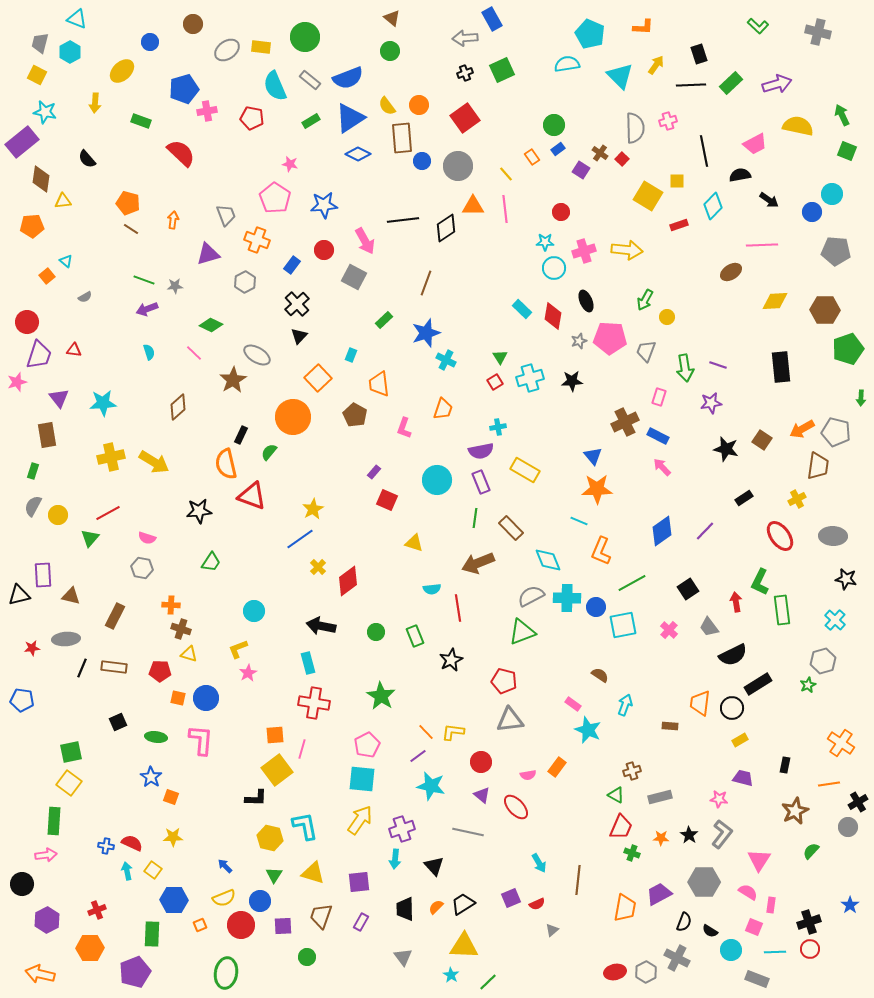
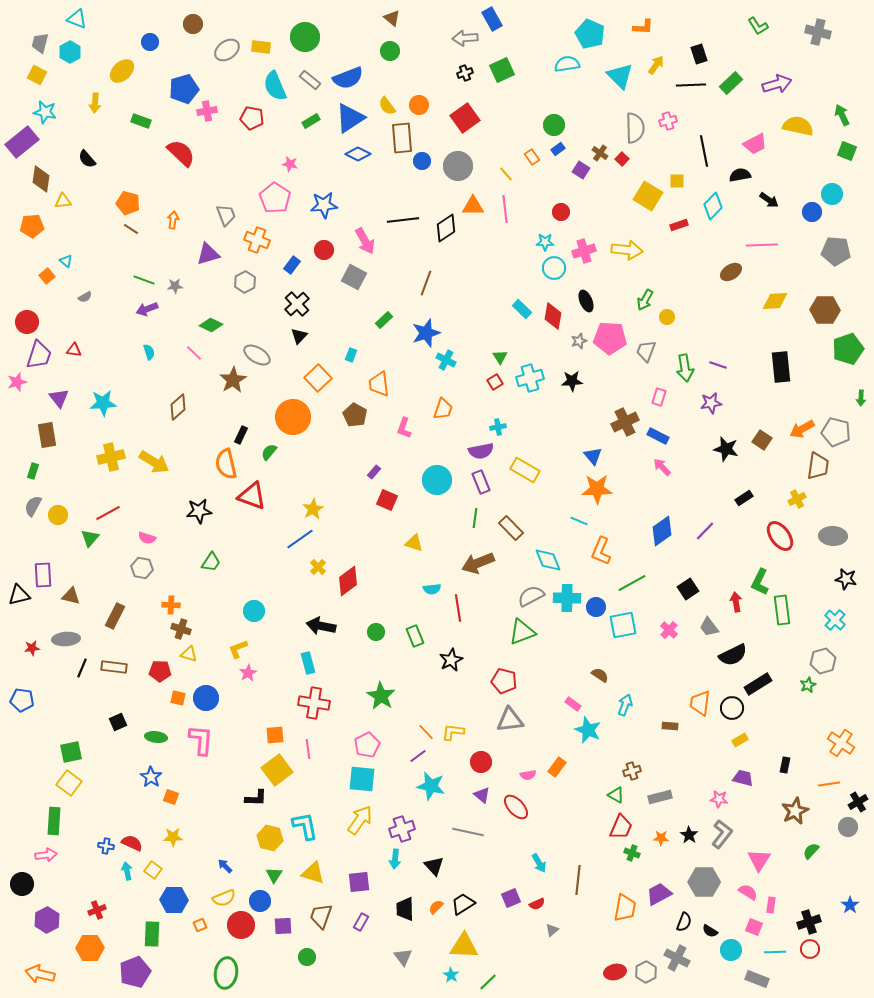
green L-shape at (758, 26): rotated 15 degrees clockwise
pink line at (302, 749): moved 6 px right; rotated 24 degrees counterclockwise
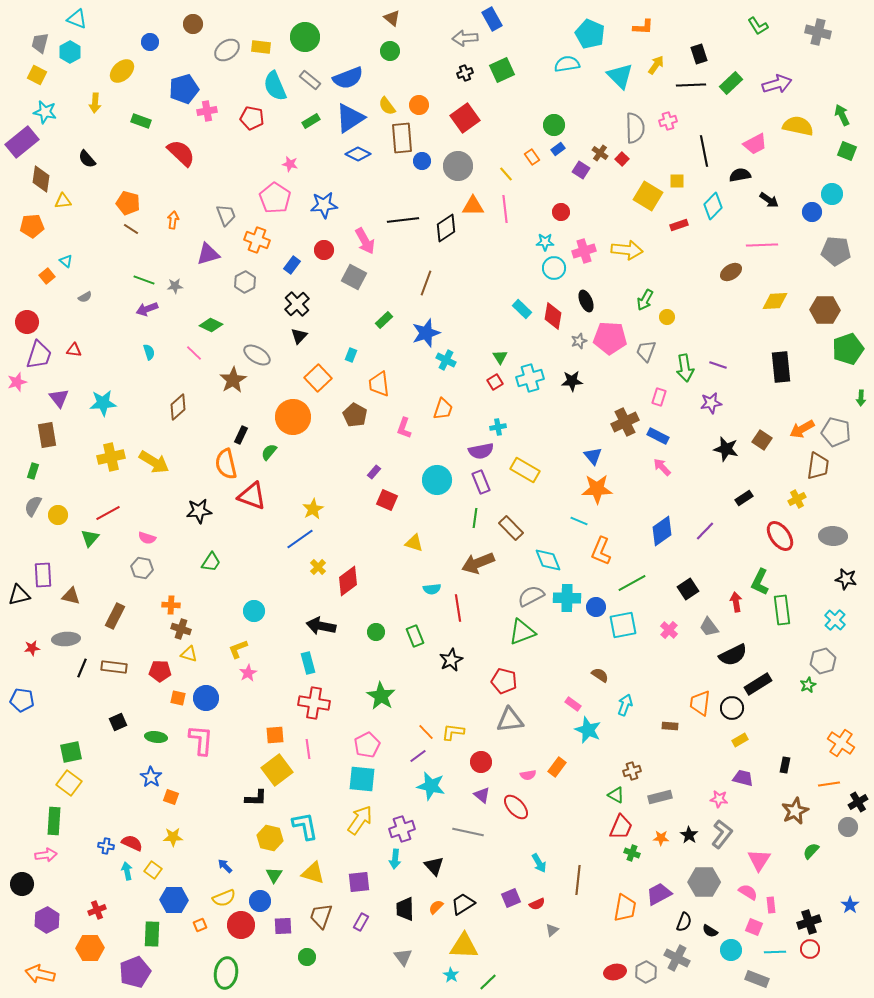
pink rectangle at (771, 905): rotated 14 degrees counterclockwise
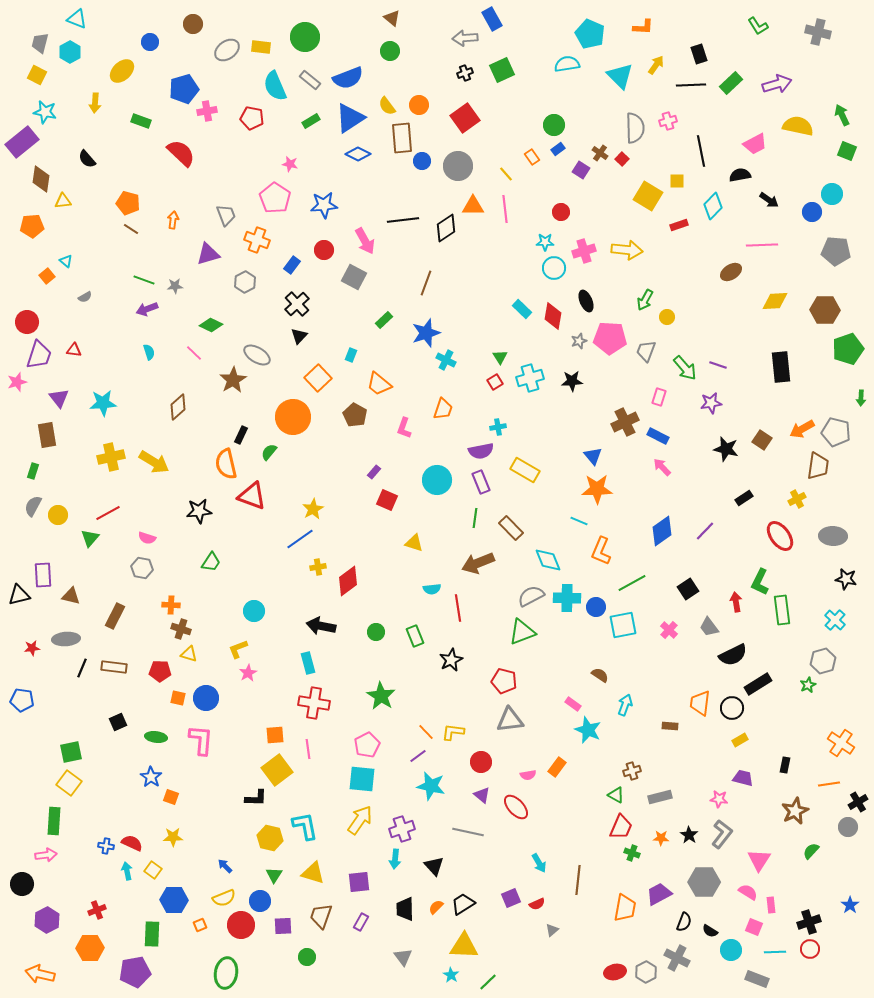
black line at (704, 151): moved 3 px left
green arrow at (685, 368): rotated 32 degrees counterclockwise
orange trapezoid at (379, 384): rotated 44 degrees counterclockwise
yellow cross at (318, 567): rotated 35 degrees clockwise
purple pentagon at (135, 972): rotated 12 degrees clockwise
